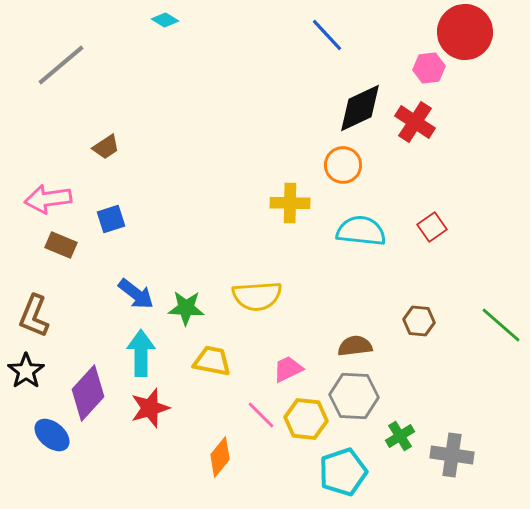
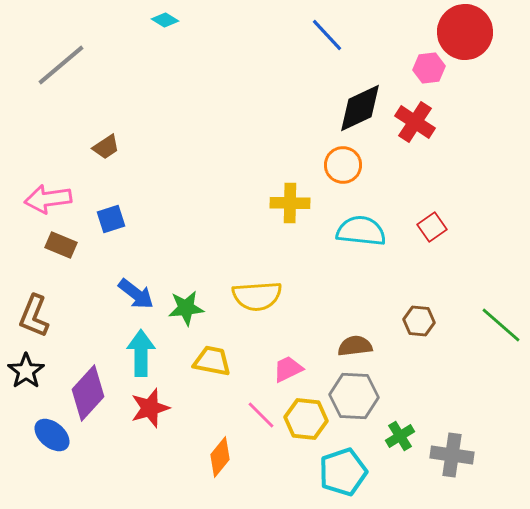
green star: rotated 9 degrees counterclockwise
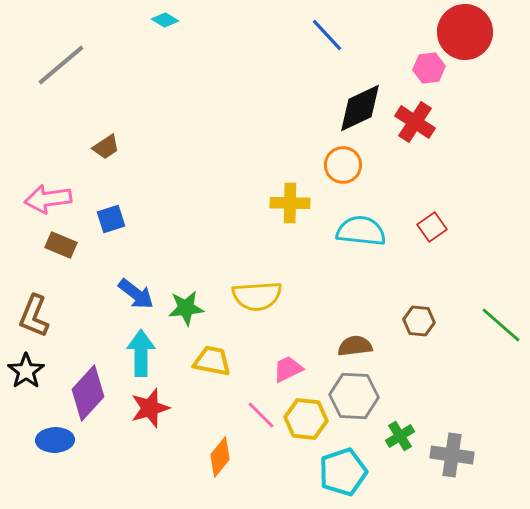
blue ellipse: moved 3 px right, 5 px down; rotated 42 degrees counterclockwise
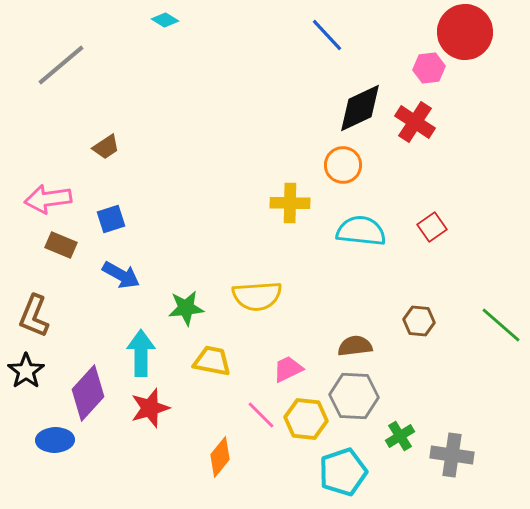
blue arrow: moved 15 px left, 19 px up; rotated 9 degrees counterclockwise
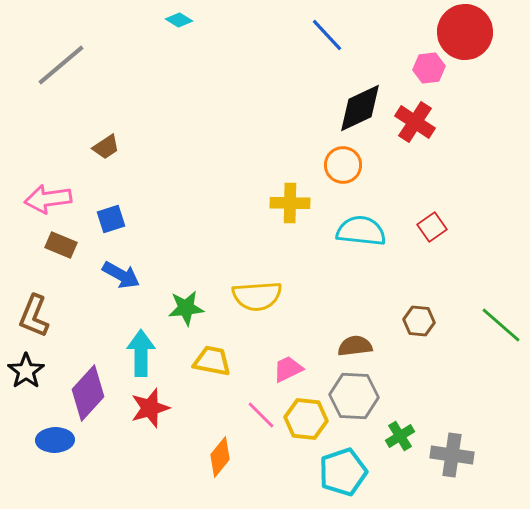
cyan diamond: moved 14 px right
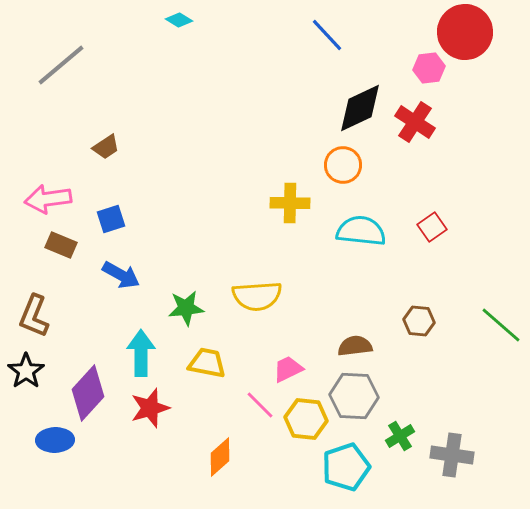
yellow trapezoid: moved 5 px left, 2 px down
pink line: moved 1 px left, 10 px up
orange diamond: rotated 9 degrees clockwise
cyan pentagon: moved 3 px right, 5 px up
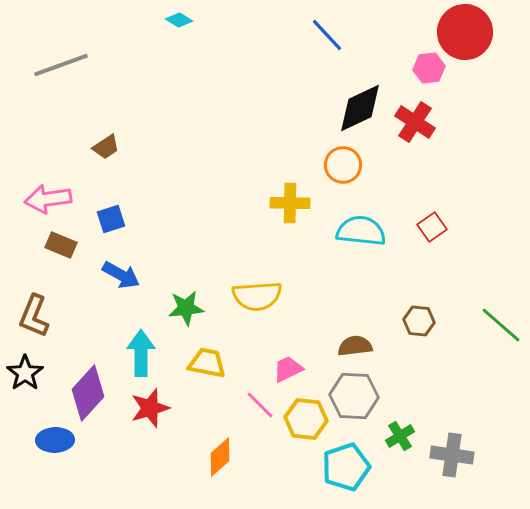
gray line: rotated 20 degrees clockwise
black star: moved 1 px left, 2 px down
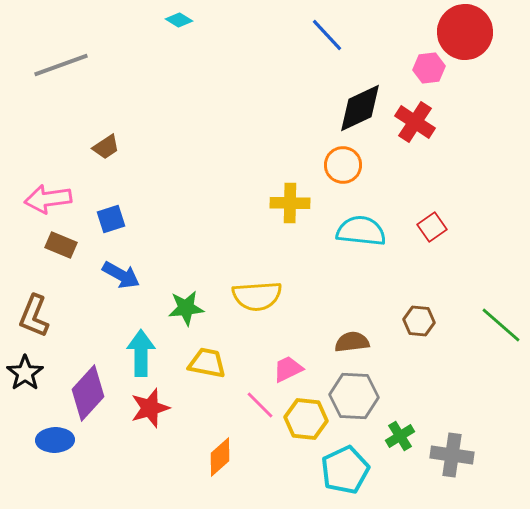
brown semicircle: moved 3 px left, 4 px up
cyan pentagon: moved 1 px left, 3 px down; rotated 6 degrees counterclockwise
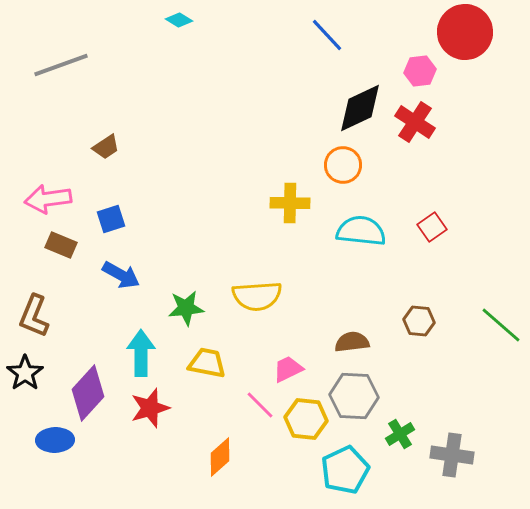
pink hexagon: moved 9 px left, 3 px down
green cross: moved 2 px up
